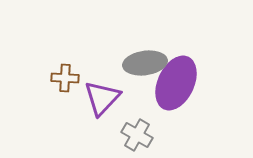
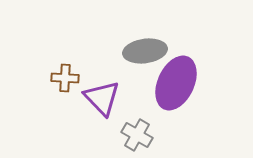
gray ellipse: moved 12 px up
purple triangle: rotated 27 degrees counterclockwise
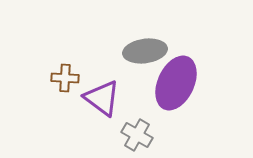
purple triangle: rotated 9 degrees counterclockwise
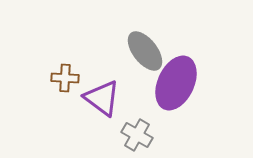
gray ellipse: rotated 60 degrees clockwise
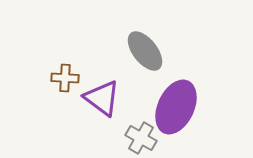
purple ellipse: moved 24 px down
gray cross: moved 4 px right, 3 px down
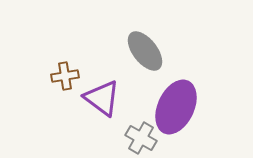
brown cross: moved 2 px up; rotated 12 degrees counterclockwise
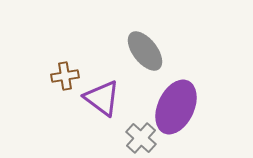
gray cross: rotated 12 degrees clockwise
